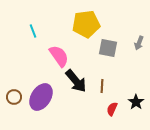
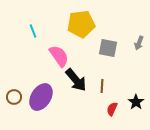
yellow pentagon: moved 5 px left
black arrow: moved 1 px up
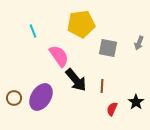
brown circle: moved 1 px down
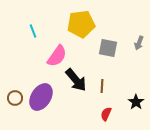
pink semicircle: moved 2 px left; rotated 70 degrees clockwise
brown circle: moved 1 px right
red semicircle: moved 6 px left, 5 px down
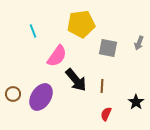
brown circle: moved 2 px left, 4 px up
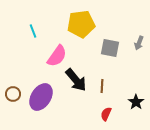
gray square: moved 2 px right
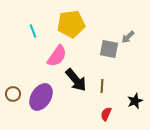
yellow pentagon: moved 10 px left
gray arrow: moved 11 px left, 6 px up; rotated 24 degrees clockwise
gray square: moved 1 px left, 1 px down
black star: moved 1 px left, 1 px up; rotated 14 degrees clockwise
